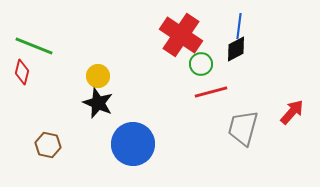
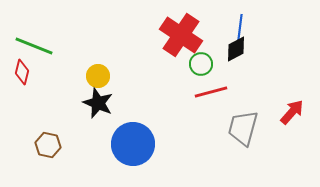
blue line: moved 1 px right, 1 px down
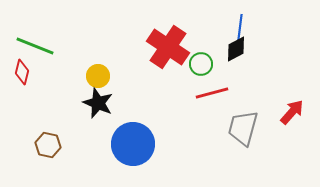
red cross: moved 13 px left, 12 px down
green line: moved 1 px right
red line: moved 1 px right, 1 px down
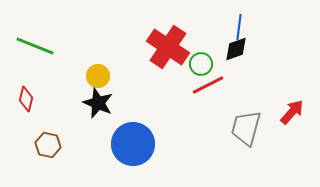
blue line: moved 1 px left
black diamond: rotated 8 degrees clockwise
red diamond: moved 4 px right, 27 px down
red line: moved 4 px left, 8 px up; rotated 12 degrees counterclockwise
gray trapezoid: moved 3 px right
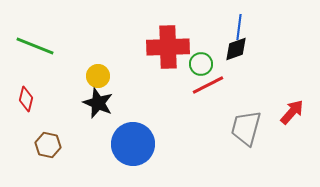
red cross: rotated 36 degrees counterclockwise
